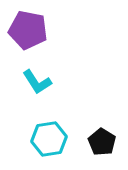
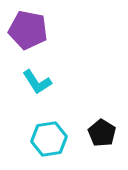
black pentagon: moved 9 px up
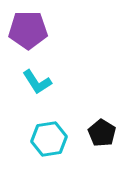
purple pentagon: rotated 12 degrees counterclockwise
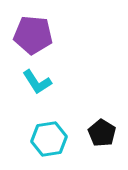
purple pentagon: moved 5 px right, 5 px down; rotated 6 degrees clockwise
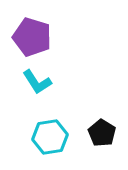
purple pentagon: moved 1 px left, 2 px down; rotated 12 degrees clockwise
cyan hexagon: moved 1 px right, 2 px up
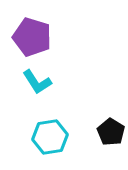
black pentagon: moved 9 px right, 1 px up
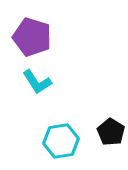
cyan hexagon: moved 11 px right, 4 px down
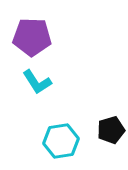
purple pentagon: rotated 15 degrees counterclockwise
black pentagon: moved 2 px up; rotated 24 degrees clockwise
